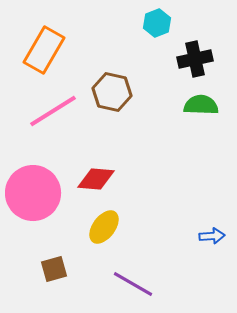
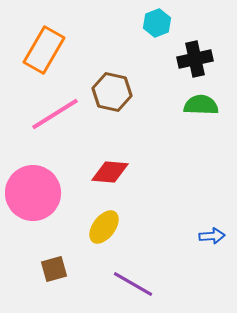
pink line: moved 2 px right, 3 px down
red diamond: moved 14 px right, 7 px up
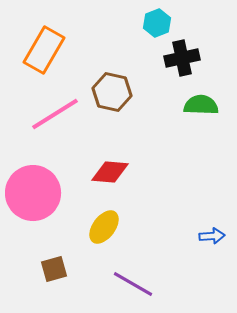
black cross: moved 13 px left, 1 px up
